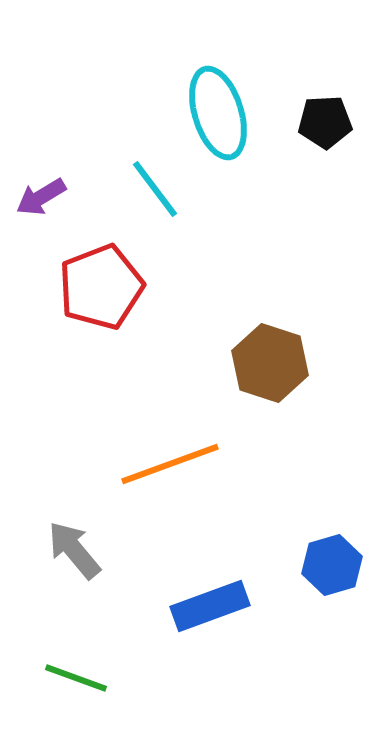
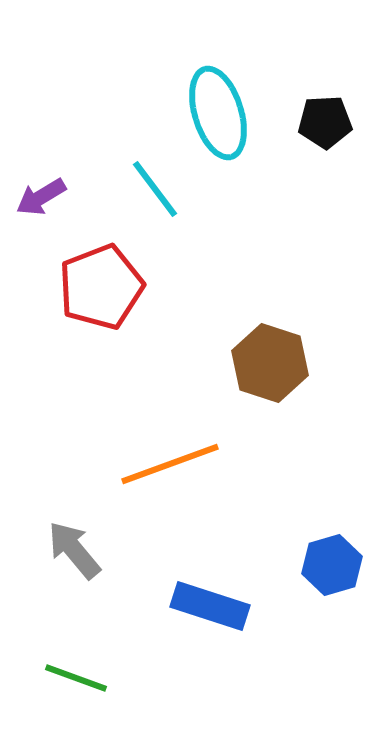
blue rectangle: rotated 38 degrees clockwise
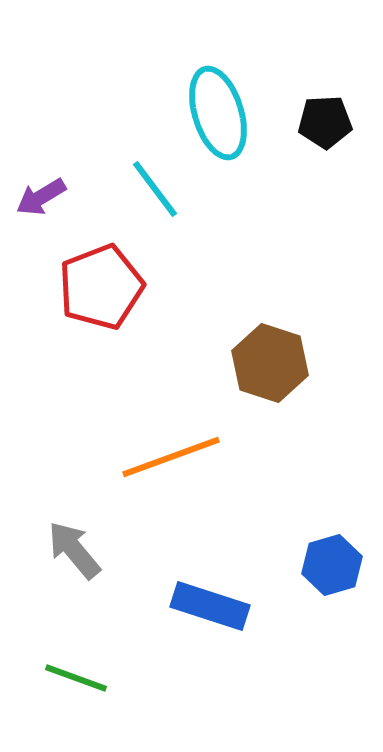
orange line: moved 1 px right, 7 px up
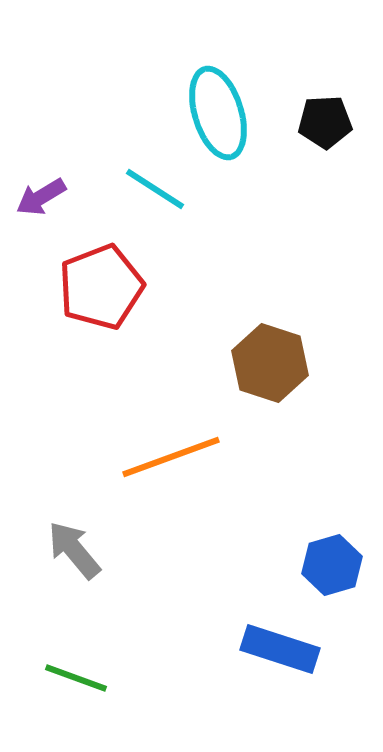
cyan line: rotated 20 degrees counterclockwise
blue rectangle: moved 70 px right, 43 px down
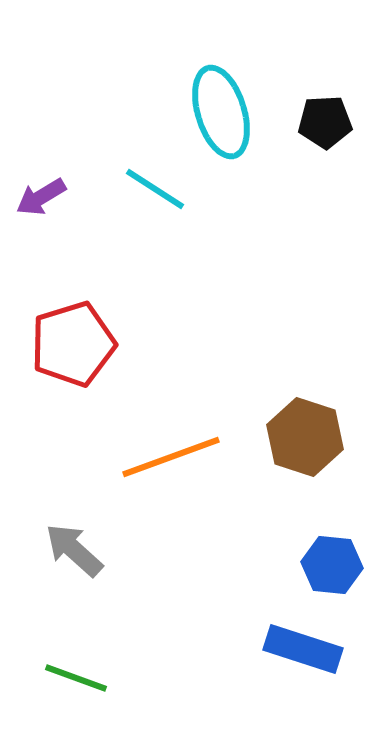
cyan ellipse: moved 3 px right, 1 px up
red pentagon: moved 28 px left, 57 px down; rotated 4 degrees clockwise
brown hexagon: moved 35 px right, 74 px down
gray arrow: rotated 8 degrees counterclockwise
blue hexagon: rotated 22 degrees clockwise
blue rectangle: moved 23 px right
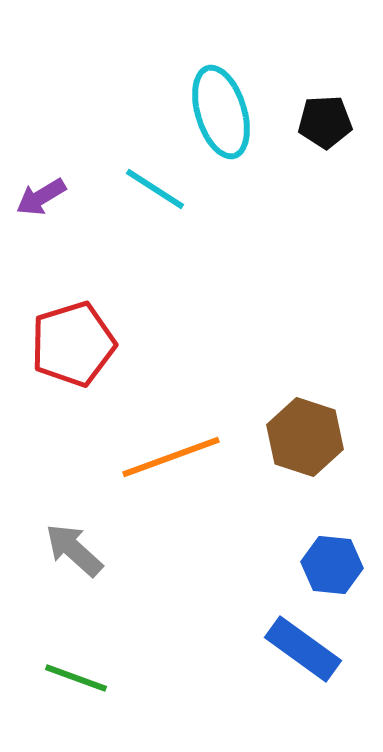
blue rectangle: rotated 18 degrees clockwise
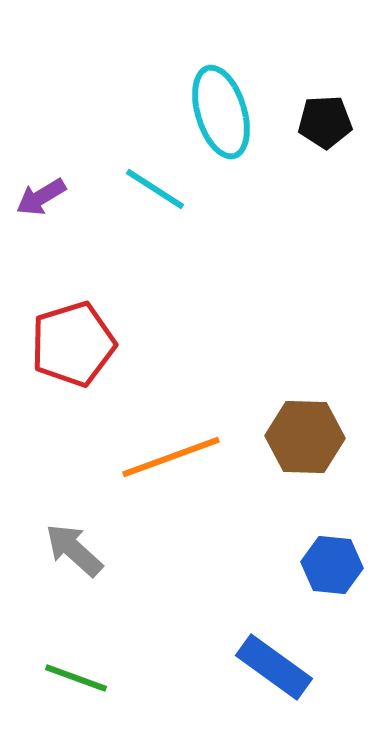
brown hexagon: rotated 16 degrees counterclockwise
blue rectangle: moved 29 px left, 18 px down
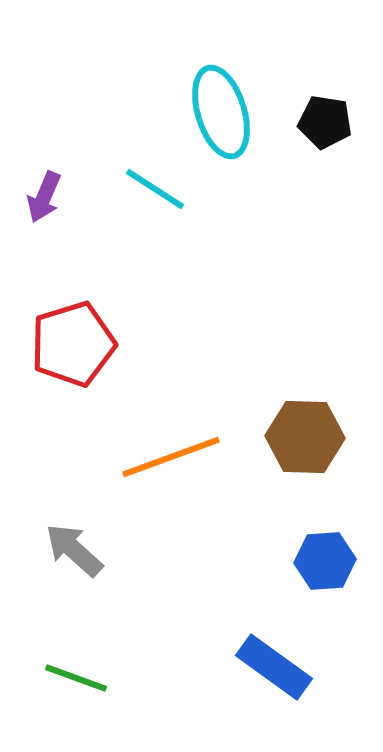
black pentagon: rotated 12 degrees clockwise
purple arrow: moved 3 px right; rotated 36 degrees counterclockwise
blue hexagon: moved 7 px left, 4 px up; rotated 10 degrees counterclockwise
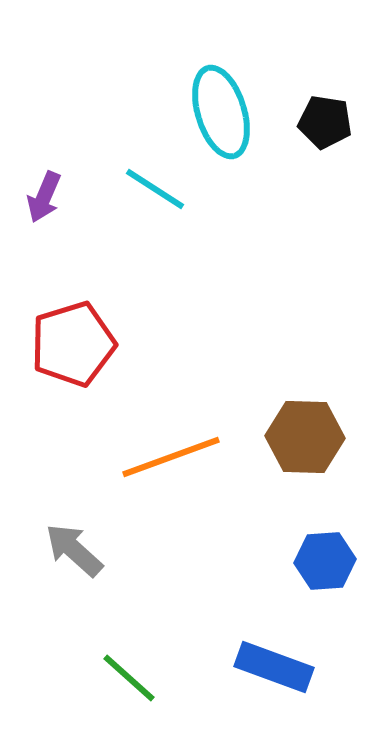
blue rectangle: rotated 16 degrees counterclockwise
green line: moved 53 px right; rotated 22 degrees clockwise
